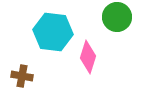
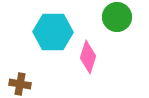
cyan hexagon: rotated 6 degrees counterclockwise
brown cross: moved 2 px left, 8 px down
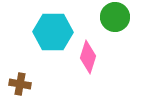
green circle: moved 2 px left
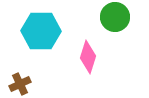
cyan hexagon: moved 12 px left, 1 px up
brown cross: rotated 35 degrees counterclockwise
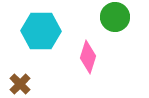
brown cross: rotated 20 degrees counterclockwise
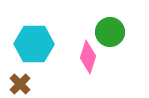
green circle: moved 5 px left, 15 px down
cyan hexagon: moved 7 px left, 13 px down
